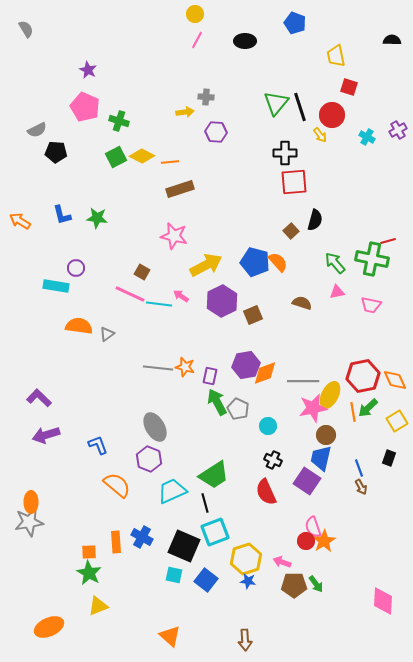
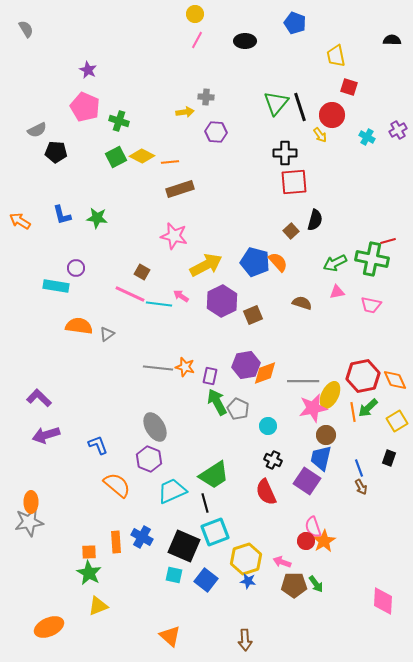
green arrow at (335, 263): rotated 75 degrees counterclockwise
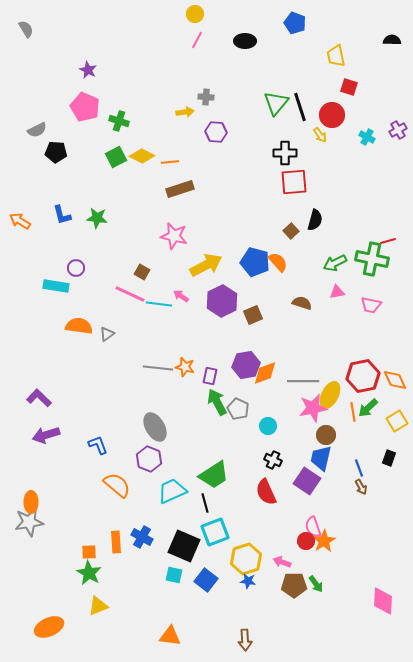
orange triangle at (170, 636): rotated 35 degrees counterclockwise
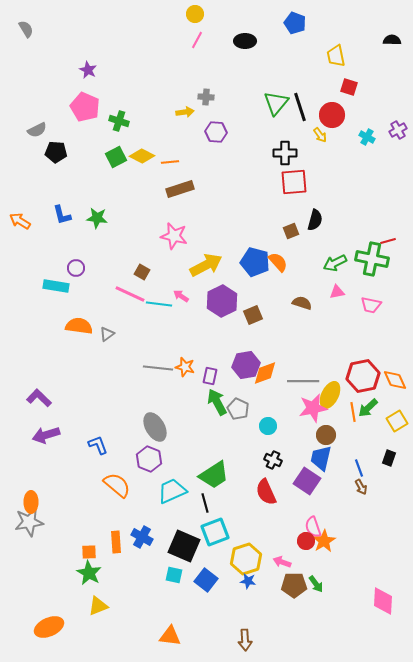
brown square at (291, 231): rotated 21 degrees clockwise
